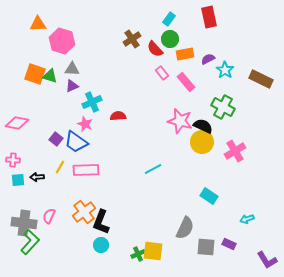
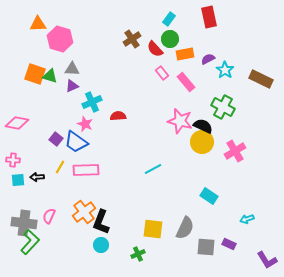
pink hexagon at (62, 41): moved 2 px left, 2 px up
yellow square at (153, 251): moved 22 px up
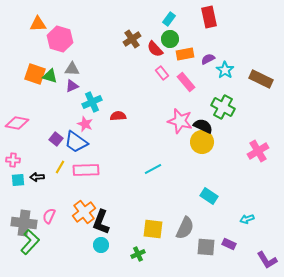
pink cross at (235, 151): moved 23 px right
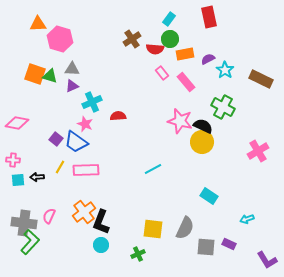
red semicircle at (155, 49): rotated 42 degrees counterclockwise
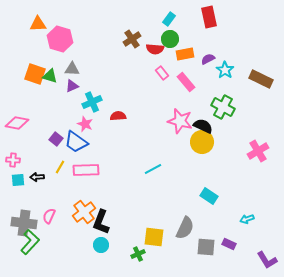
yellow square at (153, 229): moved 1 px right, 8 px down
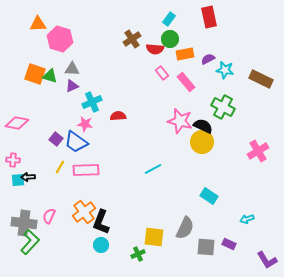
cyan star at (225, 70): rotated 24 degrees counterclockwise
pink star at (85, 124): rotated 14 degrees counterclockwise
black arrow at (37, 177): moved 9 px left
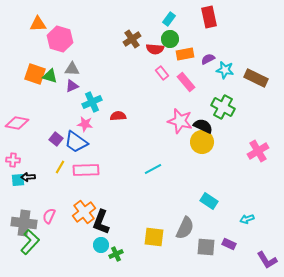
brown rectangle at (261, 79): moved 5 px left, 1 px up
cyan rectangle at (209, 196): moved 5 px down
green cross at (138, 254): moved 22 px left
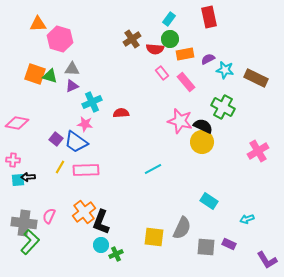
red semicircle at (118, 116): moved 3 px right, 3 px up
gray semicircle at (185, 228): moved 3 px left
